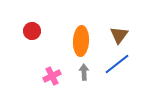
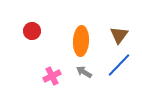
blue line: moved 2 px right, 1 px down; rotated 8 degrees counterclockwise
gray arrow: rotated 56 degrees counterclockwise
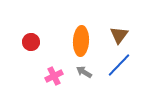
red circle: moved 1 px left, 11 px down
pink cross: moved 2 px right
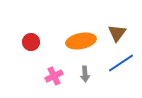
brown triangle: moved 2 px left, 2 px up
orange ellipse: rotated 76 degrees clockwise
blue line: moved 2 px right, 2 px up; rotated 12 degrees clockwise
gray arrow: moved 1 px right, 2 px down; rotated 126 degrees counterclockwise
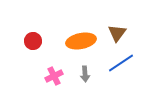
red circle: moved 2 px right, 1 px up
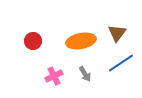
gray arrow: rotated 28 degrees counterclockwise
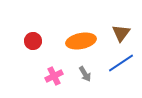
brown triangle: moved 4 px right
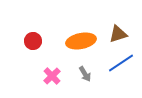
brown triangle: moved 3 px left, 1 px down; rotated 36 degrees clockwise
pink cross: moved 2 px left; rotated 18 degrees counterclockwise
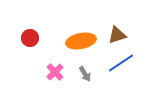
brown triangle: moved 1 px left, 1 px down
red circle: moved 3 px left, 3 px up
pink cross: moved 3 px right, 4 px up
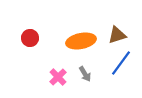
blue line: rotated 20 degrees counterclockwise
pink cross: moved 3 px right, 5 px down
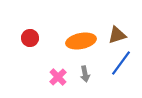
gray arrow: rotated 21 degrees clockwise
